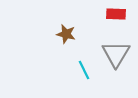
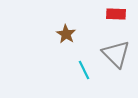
brown star: rotated 18 degrees clockwise
gray triangle: rotated 16 degrees counterclockwise
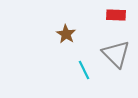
red rectangle: moved 1 px down
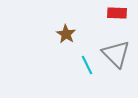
red rectangle: moved 1 px right, 2 px up
cyan line: moved 3 px right, 5 px up
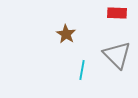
gray triangle: moved 1 px right, 1 px down
cyan line: moved 5 px left, 5 px down; rotated 36 degrees clockwise
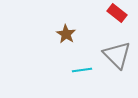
red rectangle: rotated 36 degrees clockwise
cyan line: rotated 72 degrees clockwise
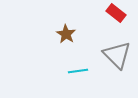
red rectangle: moved 1 px left
cyan line: moved 4 px left, 1 px down
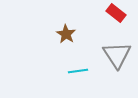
gray triangle: rotated 12 degrees clockwise
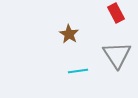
red rectangle: rotated 24 degrees clockwise
brown star: moved 3 px right
